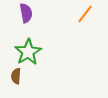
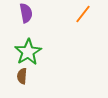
orange line: moved 2 px left
brown semicircle: moved 6 px right
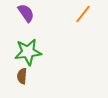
purple semicircle: rotated 24 degrees counterclockwise
green star: rotated 24 degrees clockwise
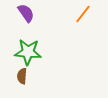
green star: rotated 12 degrees clockwise
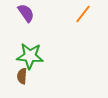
green star: moved 2 px right, 4 px down
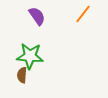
purple semicircle: moved 11 px right, 3 px down
brown semicircle: moved 1 px up
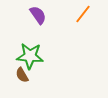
purple semicircle: moved 1 px right, 1 px up
brown semicircle: rotated 35 degrees counterclockwise
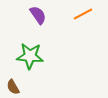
orange line: rotated 24 degrees clockwise
brown semicircle: moved 9 px left, 12 px down
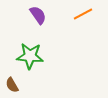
brown semicircle: moved 1 px left, 2 px up
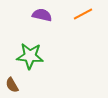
purple semicircle: moved 4 px right; rotated 42 degrees counterclockwise
